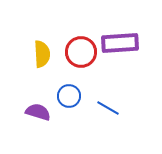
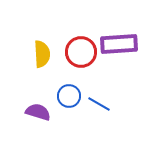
purple rectangle: moved 1 px left, 1 px down
blue line: moved 9 px left, 4 px up
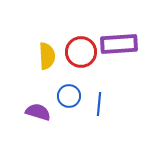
yellow semicircle: moved 5 px right, 2 px down
blue line: rotated 65 degrees clockwise
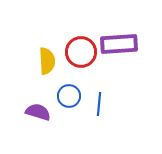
yellow semicircle: moved 5 px down
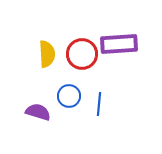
red circle: moved 1 px right, 2 px down
yellow semicircle: moved 7 px up
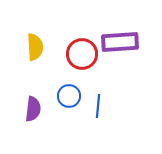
purple rectangle: moved 1 px right, 2 px up
yellow semicircle: moved 12 px left, 7 px up
blue line: moved 1 px left, 2 px down
purple semicircle: moved 5 px left, 3 px up; rotated 80 degrees clockwise
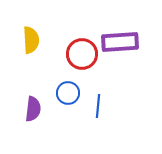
yellow semicircle: moved 4 px left, 7 px up
blue circle: moved 1 px left, 3 px up
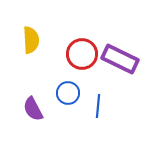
purple rectangle: moved 17 px down; rotated 30 degrees clockwise
purple semicircle: rotated 145 degrees clockwise
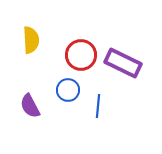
red circle: moved 1 px left, 1 px down
purple rectangle: moved 3 px right, 4 px down
blue circle: moved 3 px up
purple semicircle: moved 3 px left, 3 px up
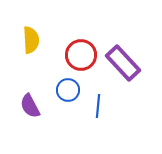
purple rectangle: rotated 21 degrees clockwise
